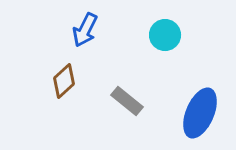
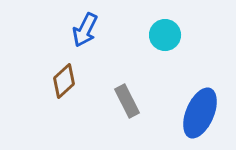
gray rectangle: rotated 24 degrees clockwise
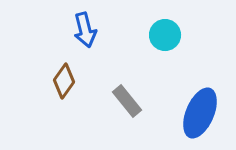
blue arrow: rotated 40 degrees counterclockwise
brown diamond: rotated 12 degrees counterclockwise
gray rectangle: rotated 12 degrees counterclockwise
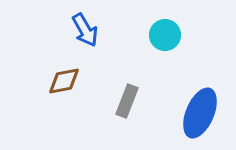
blue arrow: rotated 16 degrees counterclockwise
brown diamond: rotated 44 degrees clockwise
gray rectangle: rotated 60 degrees clockwise
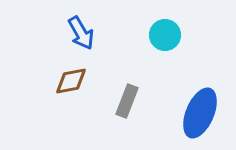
blue arrow: moved 4 px left, 3 px down
brown diamond: moved 7 px right
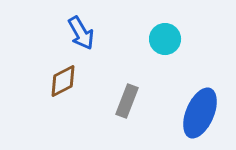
cyan circle: moved 4 px down
brown diamond: moved 8 px left; rotated 16 degrees counterclockwise
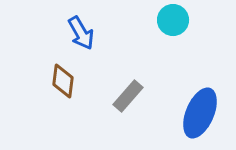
cyan circle: moved 8 px right, 19 px up
brown diamond: rotated 56 degrees counterclockwise
gray rectangle: moved 1 px right, 5 px up; rotated 20 degrees clockwise
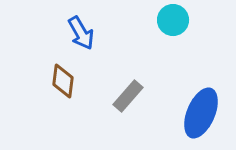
blue ellipse: moved 1 px right
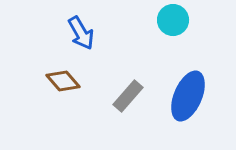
brown diamond: rotated 48 degrees counterclockwise
blue ellipse: moved 13 px left, 17 px up
